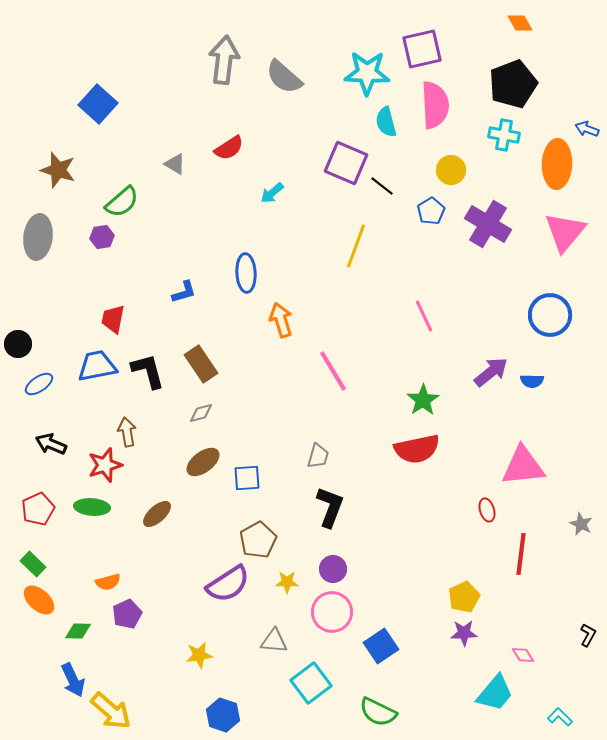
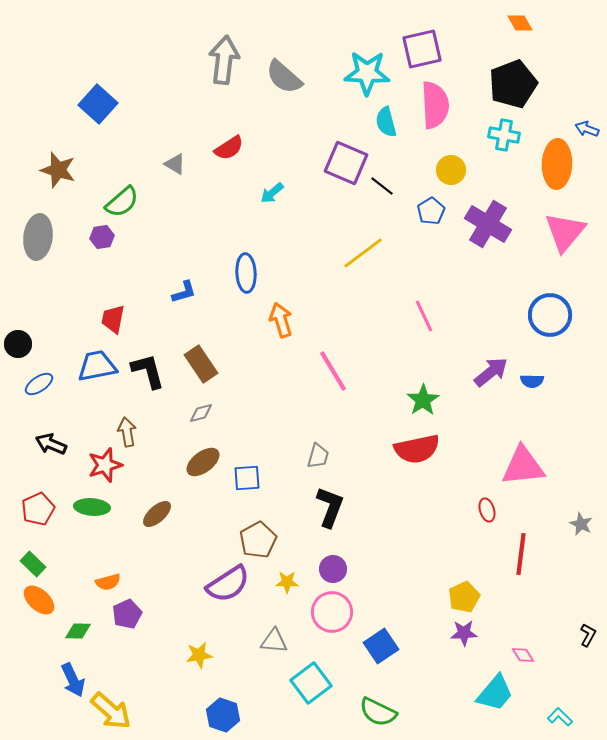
yellow line at (356, 246): moved 7 px right, 7 px down; rotated 33 degrees clockwise
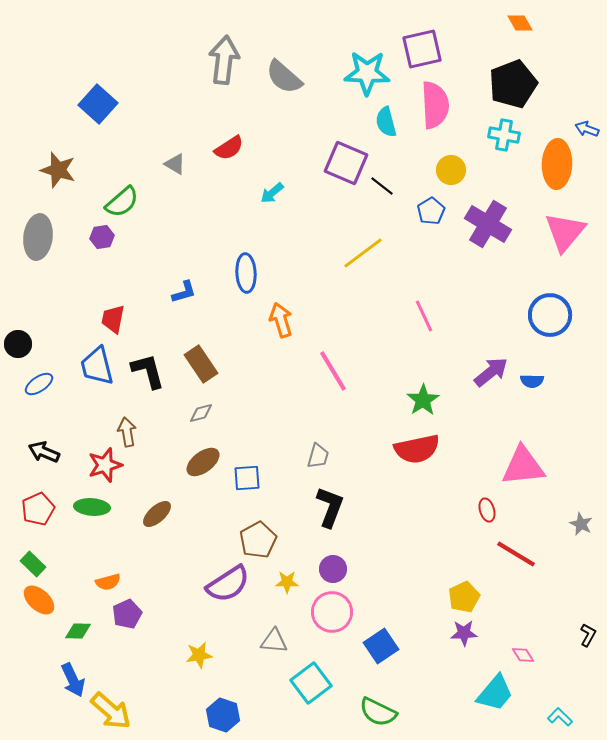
blue trapezoid at (97, 366): rotated 93 degrees counterclockwise
black arrow at (51, 444): moved 7 px left, 8 px down
red line at (521, 554): moved 5 px left; rotated 66 degrees counterclockwise
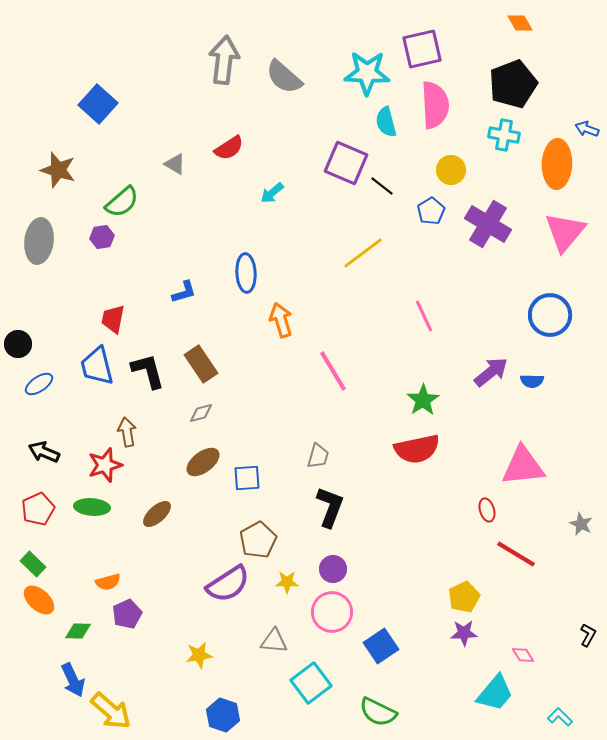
gray ellipse at (38, 237): moved 1 px right, 4 px down
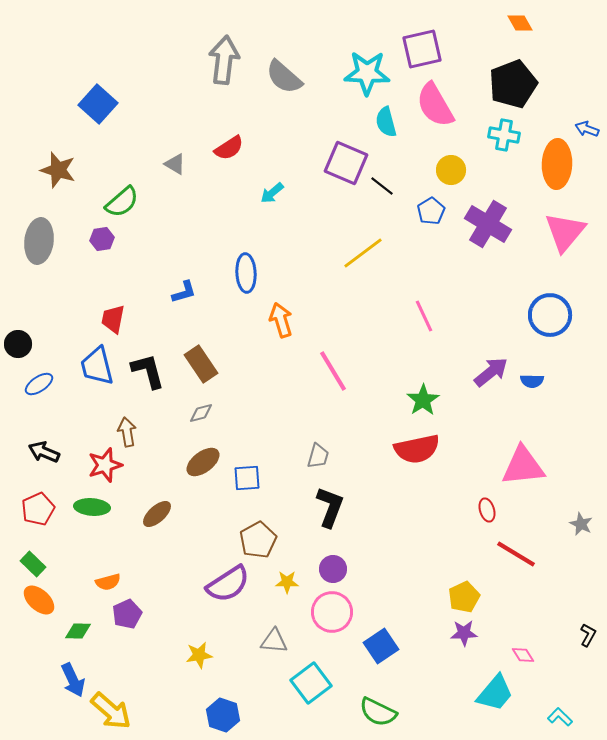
pink semicircle at (435, 105): rotated 153 degrees clockwise
purple hexagon at (102, 237): moved 2 px down
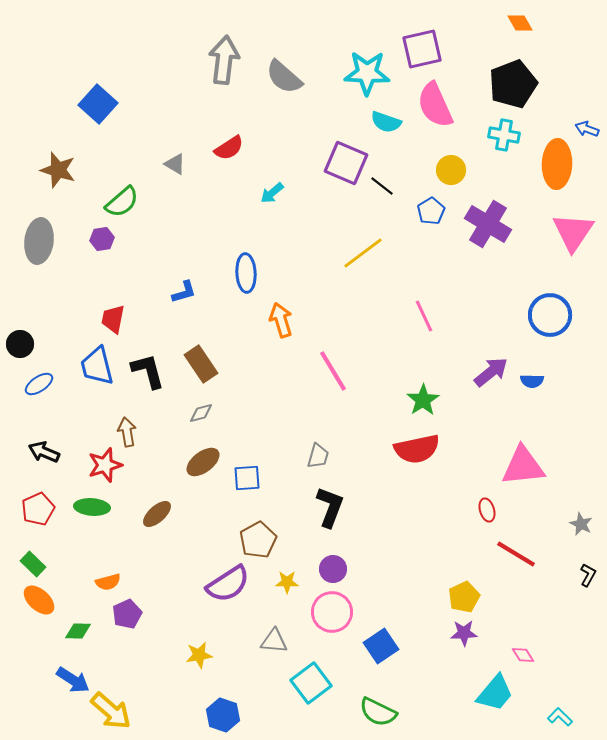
pink semicircle at (435, 105): rotated 6 degrees clockwise
cyan semicircle at (386, 122): rotated 56 degrees counterclockwise
pink triangle at (565, 232): moved 8 px right; rotated 6 degrees counterclockwise
black circle at (18, 344): moved 2 px right
black L-shape at (588, 635): moved 60 px up
blue arrow at (73, 680): rotated 32 degrees counterclockwise
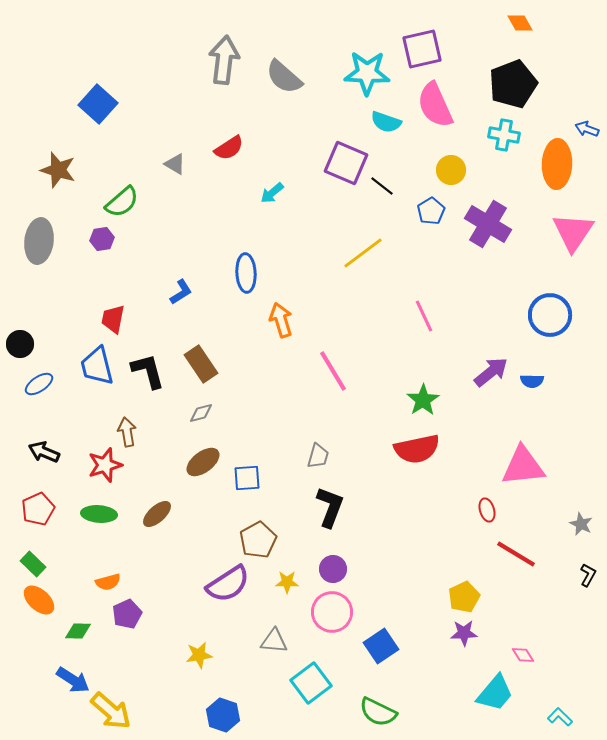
blue L-shape at (184, 292): moved 3 px left; rotated 16 degrees counterclockwise
green ellipse at (92, 507): moved 7 px right, 7 px down
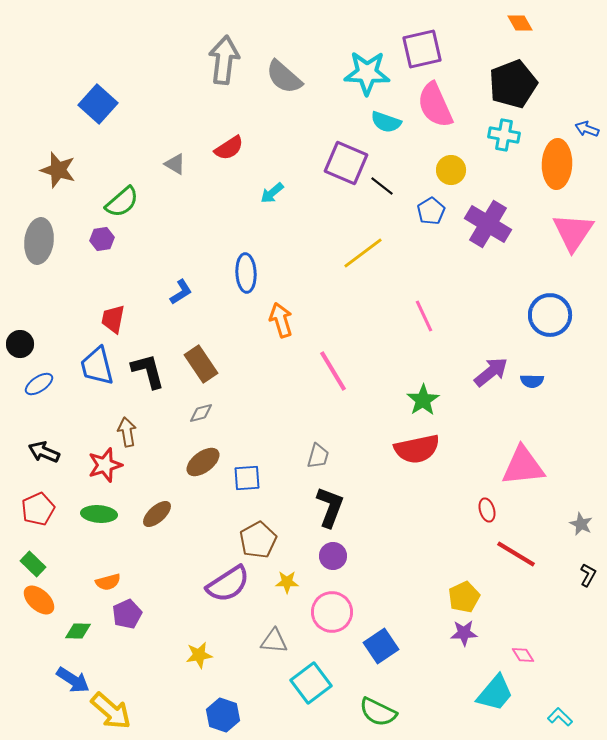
purple circle at (333, 569): moved 13 px up
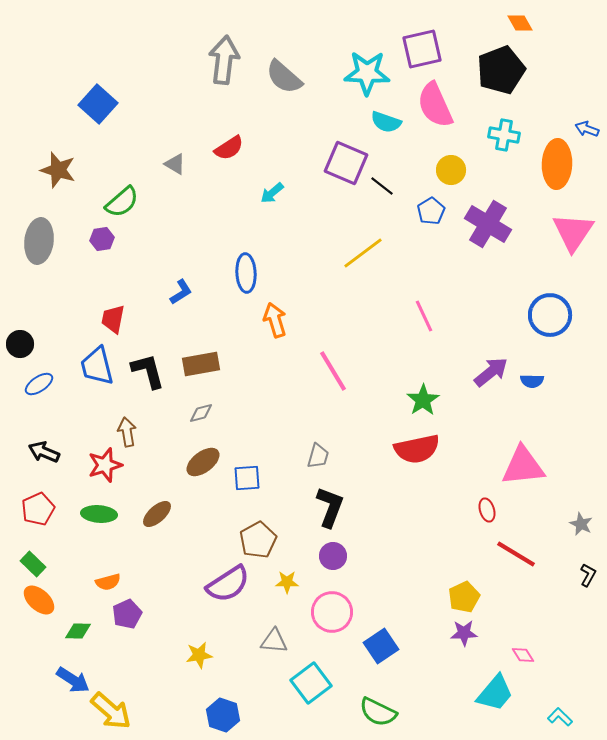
black pentagon at (513, 84): moved 12 px left, 14 px up
orange arrow at (281, 320): moved 6 px left
brown rectangle at (201, 364): rotated 66 degrees counterclockwise
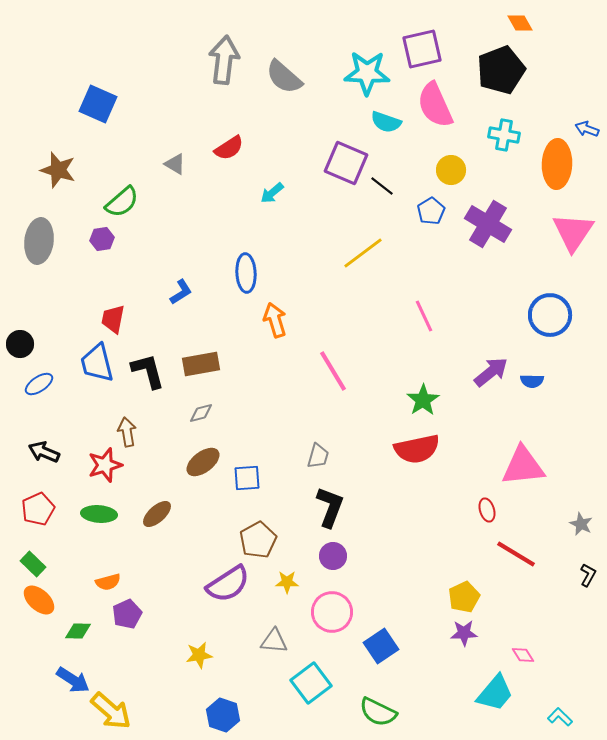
blue square at (98, 104): rotated 18 degrees counterclockwise
blue trapezoid at (97, 366): moved 3 px up
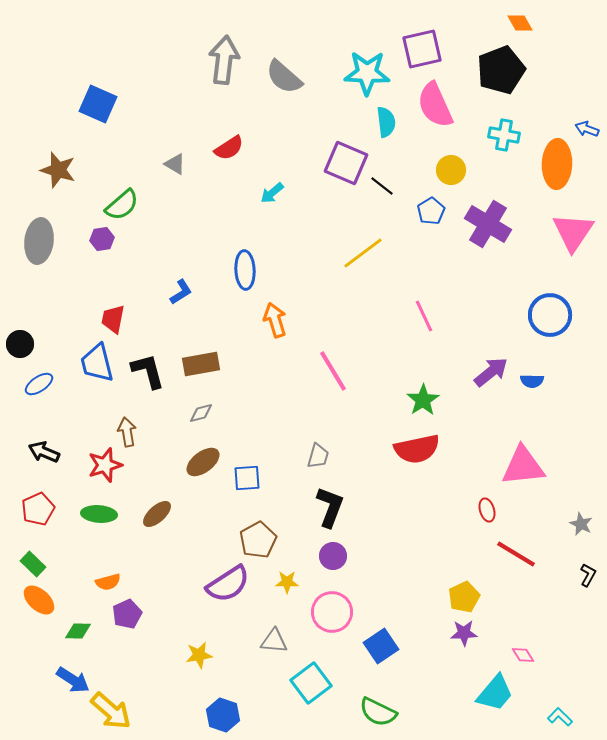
cyan semicircle at (386, 122): rotated 116 degrees counterclockwise
green semicircle at (122, 202): moved 3 px down
blue ellipse at (246, 273): moved 1 px left, 3 px up
